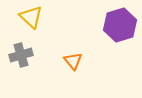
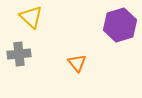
gray cross: moved 2 px left, 1 px up; rotated 10 degrees clockwise
orange triangle: moved 4 px right, 2 px down
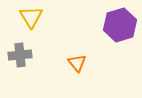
yellow triangle: rotated 15 degrees clockwise
gray cross: moved 1 px right, 1 px down
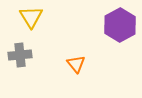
purple hexagon: rotated 12 degrees counterclockwise
orange triangle: moved 1 px left, 1 px down
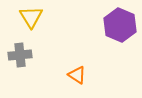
purple hexagon: rotated 8 degrees counterclockwise
orange triangle: moved 1 px right, 11 px down; rotated 18 degrees counterclockwise
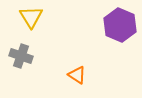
gray cross: moved 1 px right, 1 px down; rotated 25 degrees clockwise
